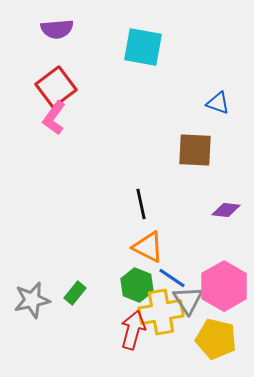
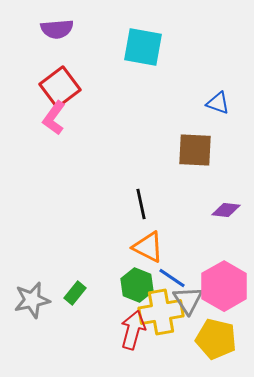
red square: moved 4 px right
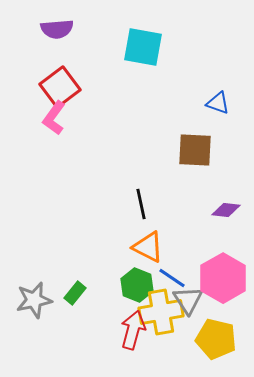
pink hexagon: moved 1 px left, 8 px up
gray star: moved 2 px right
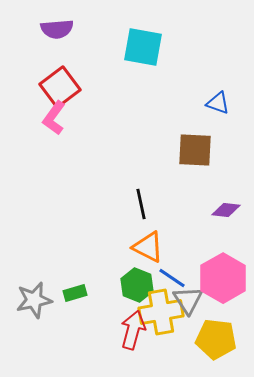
green rectangle: rotated 35 degrees clockwise
yellow pentagon: rotated 6 degrees counterclockwise
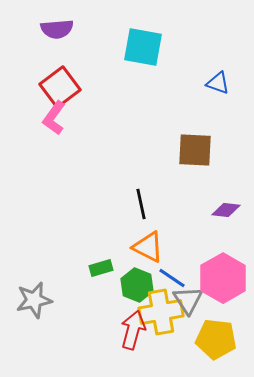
blue triangle: moved 20 px up
green rectangle: moved 26 px right, 25 px up
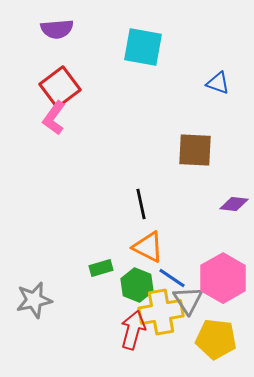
purple diamond: moved 8 px right, 6 px up
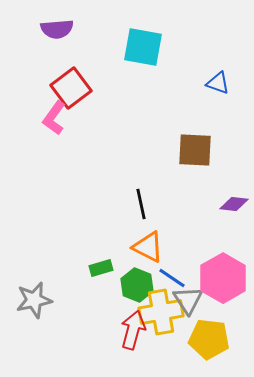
red square: moved 11 px right, 1 px down
yellow pentagon: moved 7 px left
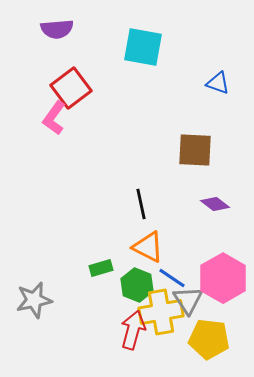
purple diamond: moved 19 px left; rotated 32 degrees clockwise
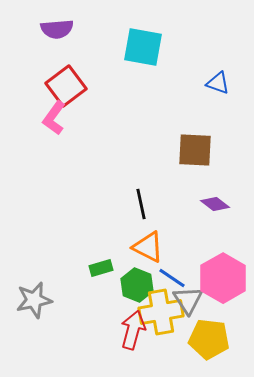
red square: moved 5 px left, 2 px up
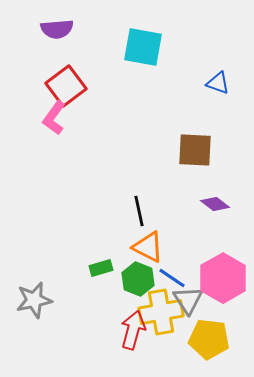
black line: moved 2 px left, 7 px down
green hexagon: moved 1 px right, 6 px up
